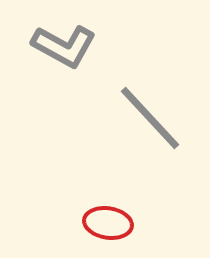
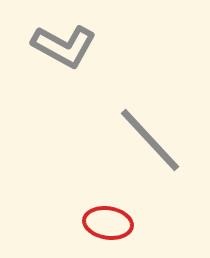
gray line: moved 22 px down
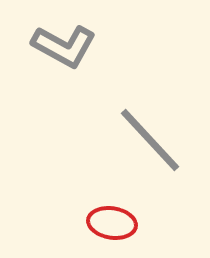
red ellipse: moved 4 px right
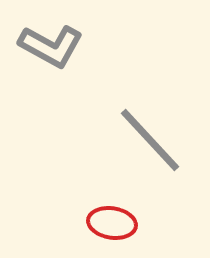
gray L-shape: moved 13 px left
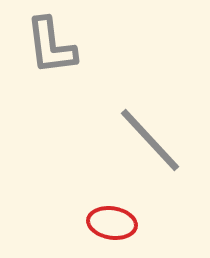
gray L-shape: rotated 54 degrees clockwise
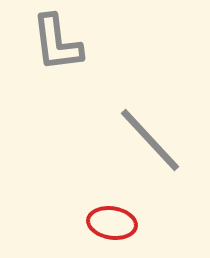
gray L-shape: moved 6 px right, 3 px up
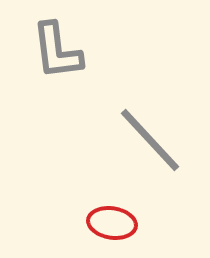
gray L-shape: moved 8 px down
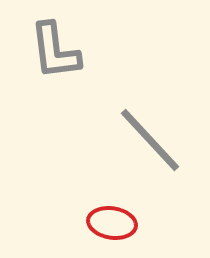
gray L-shape: moved 2 px left
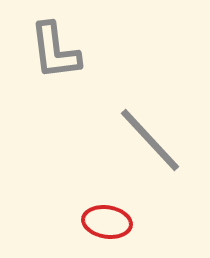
red ellipse: moved 5 px left, 1 px up
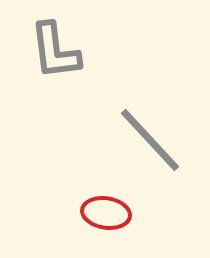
red ellipse: moved 1 px left, 9 px up
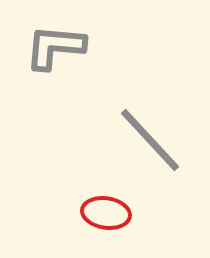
gray L-shape: moved 4 px up; rotated 102 degrees clockwise
